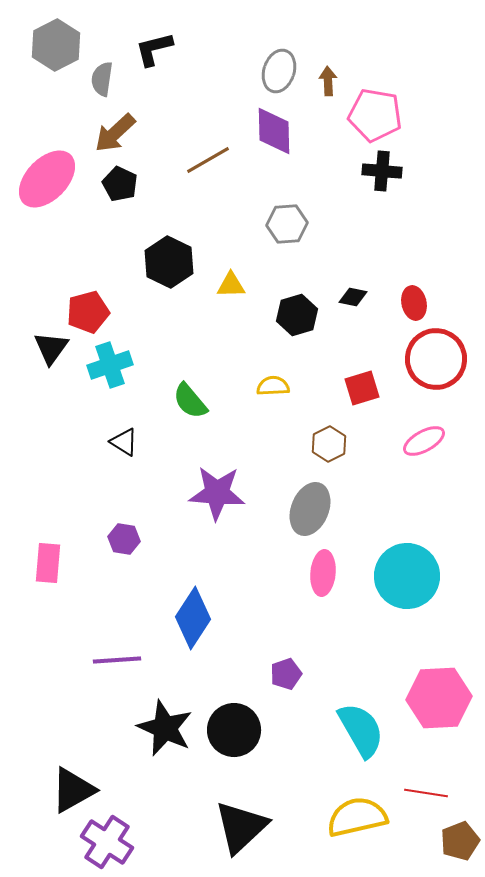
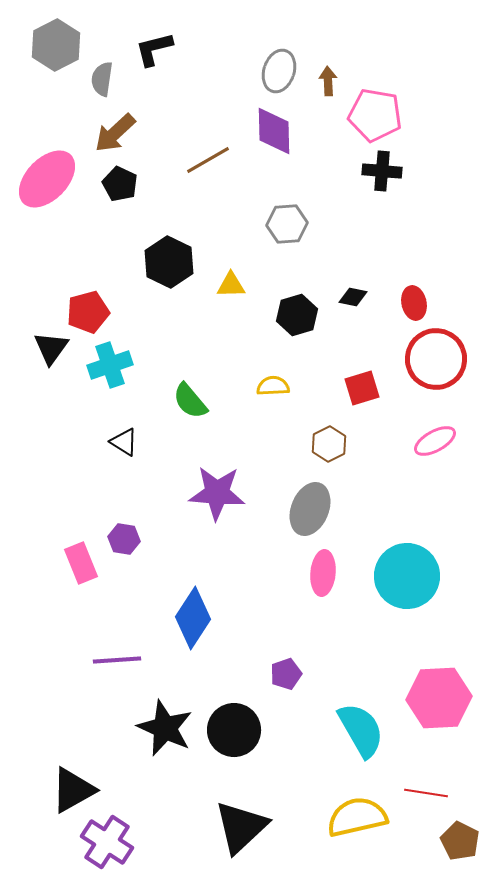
pink ellipse at (424, 441): moved 11 px right
pink rectangle at (48, 563): moved 33 px right; rotated 27 degrees counterclockwise
brown pentagon at (460, 841): rotated 24 degrees counterclockwise
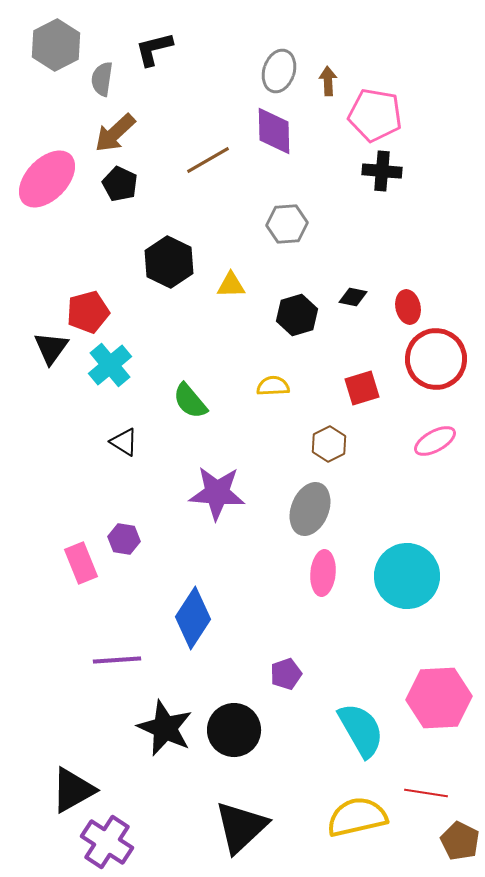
red ellipse at (414, 303): moved 6 px left, 4 px down
cyan cross at (110, 365): rotated 21 degrees counterclockwise
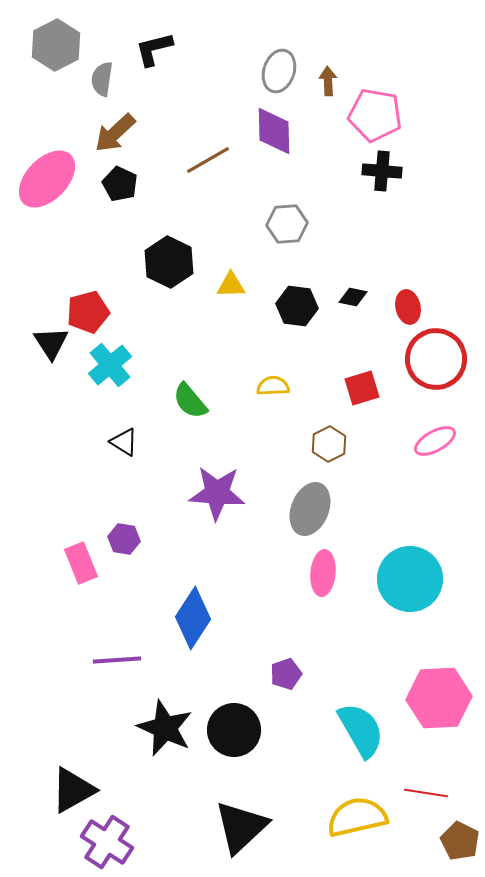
black hexagon at (297, 315): moved 9 px up; rotated 24 degrees clockwise
black triangle at (51, 348): moved 5 px up; rotated 9 degrees counterclockwise
cyan circle at (407, 576): moved 3 px right, 3 px down
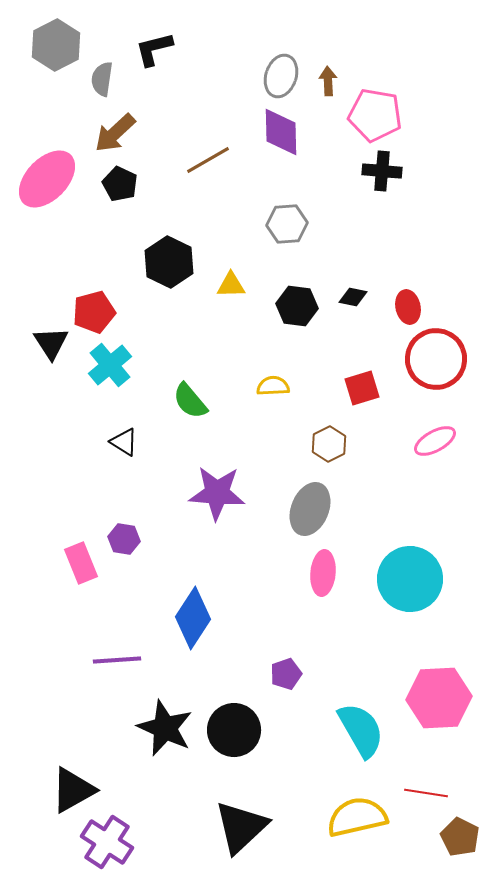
gray ellipse at (279, 71): moved 2 px right, 5 px down
purple diamond at (274, 131): moved 7 px right, 1 px down
red pentagon at (88, 312): moved 6 px right
brown pentagon at (460, 841): moved 4 px up
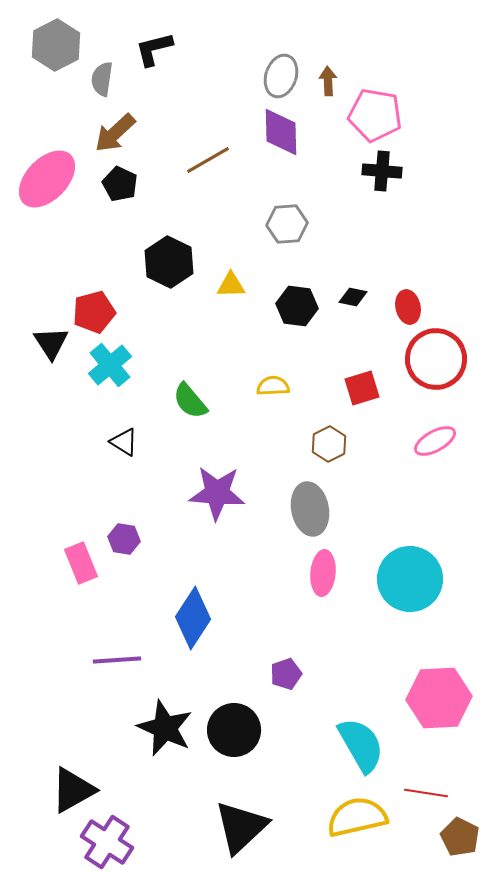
gray ellipse at (310, 509): rotated 33 degrees counterclockwise
cyan semicircle at (361, 730): moved 15 px down
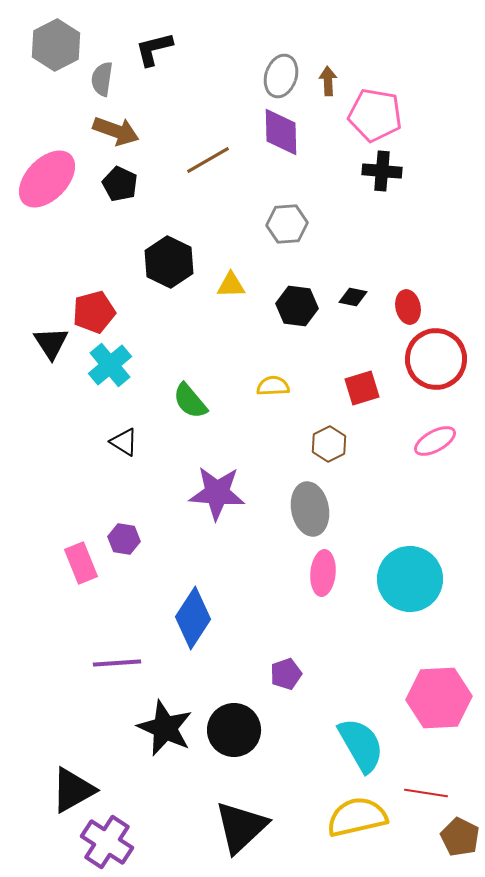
brown arrow at (115, 133): moved 1 px right, 2 px up; rotated 117 degrees counterclockwise
purple line at (117, 660): moved 3 px down
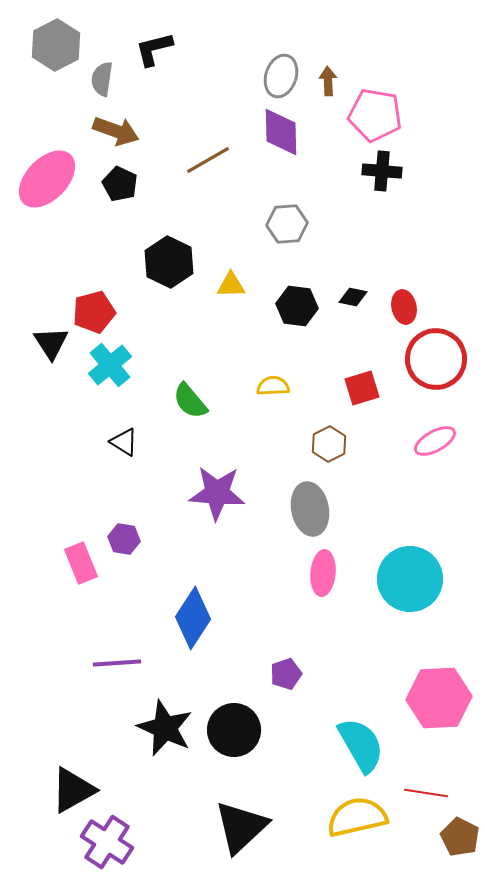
red ellipse at (408, 307): moved 4 px left
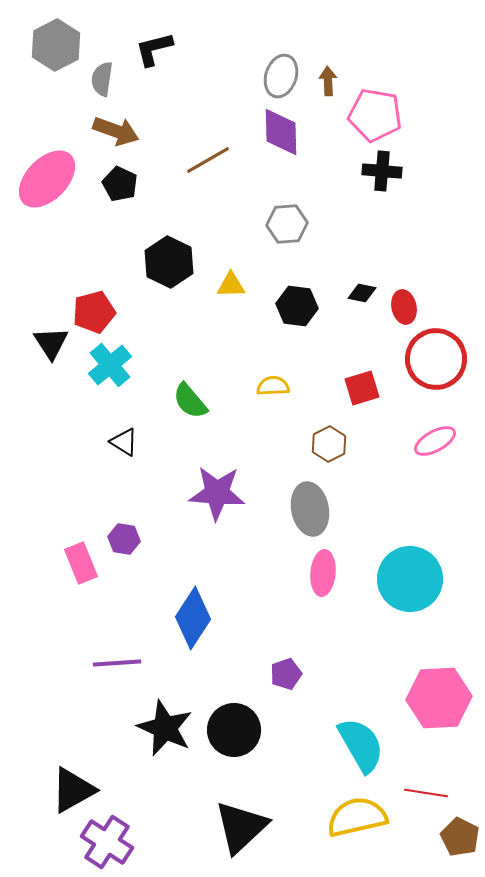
black diamond at (353, 297): moved 9 px right, 4 px up
